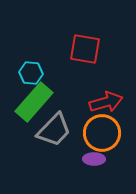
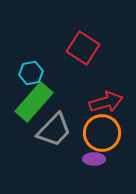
red square: moved 2 px left, 1 px up; rotated 24 degrees clockwise
cyan hexagon: rotated 15 degrees counterclockwise
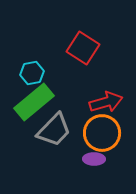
cyan hexagon: moved 1 px right
green rectangle: rotated 9 degrees clockwise
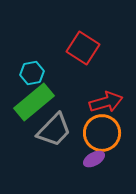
purple ellipse: rotated 30 degrees counterclockwise
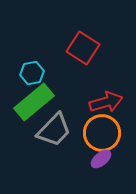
purple ellipse: moved 7 px right; rotated 10 degrees counterclockwise
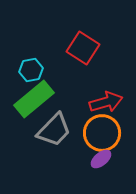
cyan hexagon: moved 1 px left, 3 px up
green rectangle: moved 3 px up
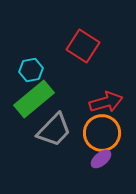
red square: moved 2 px up
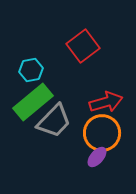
red square: rotated 20 degrees clockwise
green rectangle: moved 1 px left, 3 px down
gray trapezoid: moved 9 px up
purple ellipse: moved 4 px left, 2 px up; rotated 10 degrees counterclockwise
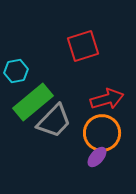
red square: rotated 20 degrees clockwise
cyan hexagon: moved 15 px left, 1 px down
red arrow: moved 1 px right, 3 px up
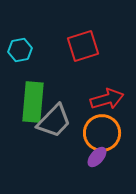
cyan hexagon: moved 4 px right, 21 px up
green rectangle: rotated 45 degrees counterclockwise
